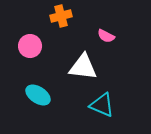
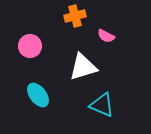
orange cross: moved 14 px right
white triangle: rotated 24 degrees counterclockwise
cyan ellipse: rotated 20 degrees clockwise
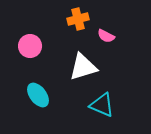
orange cross: moved 3 px right, 3 px down
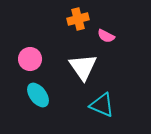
pink circle: moved 13 px down
white triangle: rotated 48 degrees counterclockwise
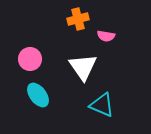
pink semicircle: rotated 18 degrees counterclockwise
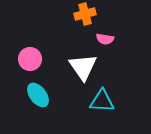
orange cross: moved 7 px right, 5 px up
pink semicircle: moved 1 px left, 3 px down
cyan triangle: moved 4 px up; rotated 20 degrees counterclockwise
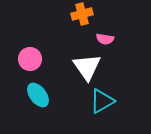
orange cross: moved 3 px left
white triangle: moved 4 px right
cyan triangle: rotated 32 degrees counterclockwise
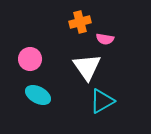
orange cross: moved 2 px left, 8 px down
cyan ellipse: rotated 25 degrees counterclockwise
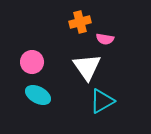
pink circle: moved 2 px right, 3 px down
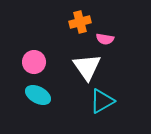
pink circle: moved 2 px right
